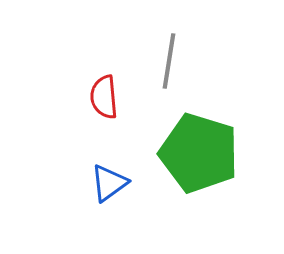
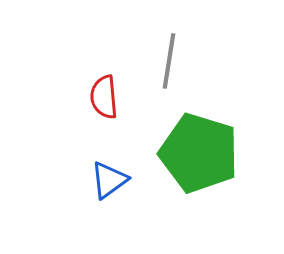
blue triangle: moved 3 px up
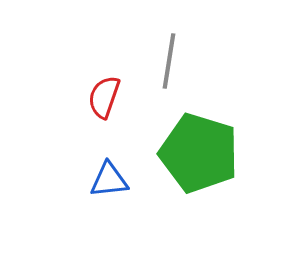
red semicircle: rotated 24 degrees clockwise
blue triangle: rotated 30 degrees clockwise
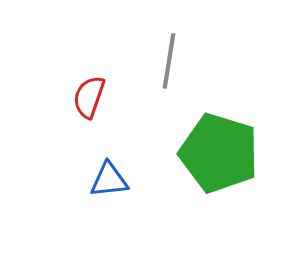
red semicircle: moved 15 px left
green pentagon: moved 20 px right
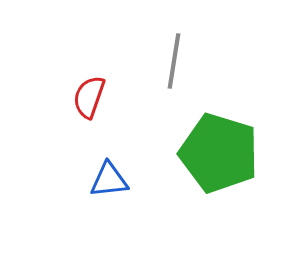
gray line: moved 5 px right
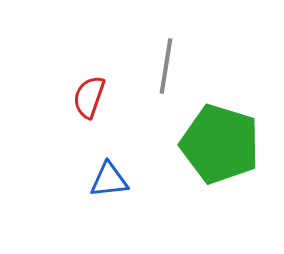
gray line: moved 8 px left, 5 px down
green pentagon: moved 1 px right, 9 px up
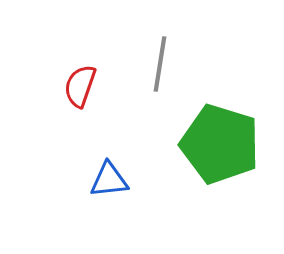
gray line: moved 6 px left, 2 px up
red semicircle: moved 9 px left, 11 px up
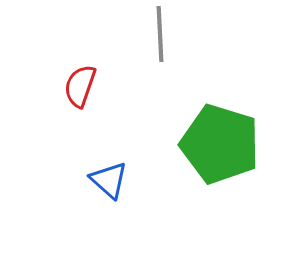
gray line: moved 30 px up; rotated 12 degrees counterclockwise
blue triangle: rotated 48 degrees clockwise
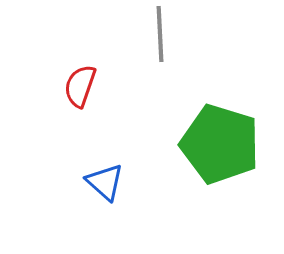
blue triangle: moved 4 px left, 2 px down
